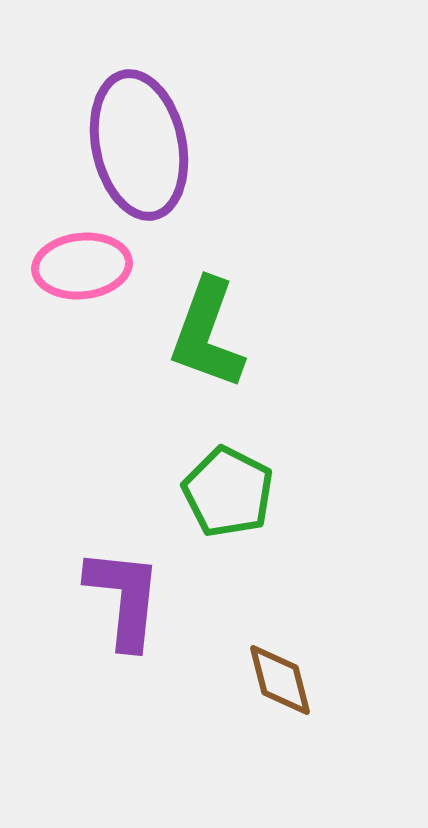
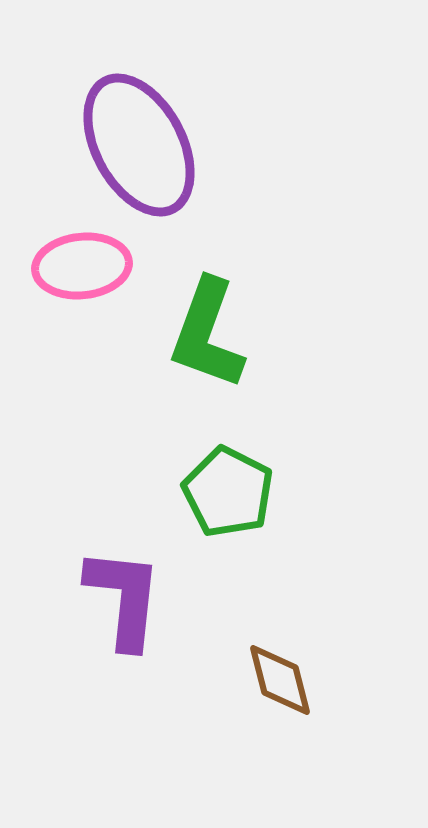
purple ellipse: rotated 16 degrees counterclockwise
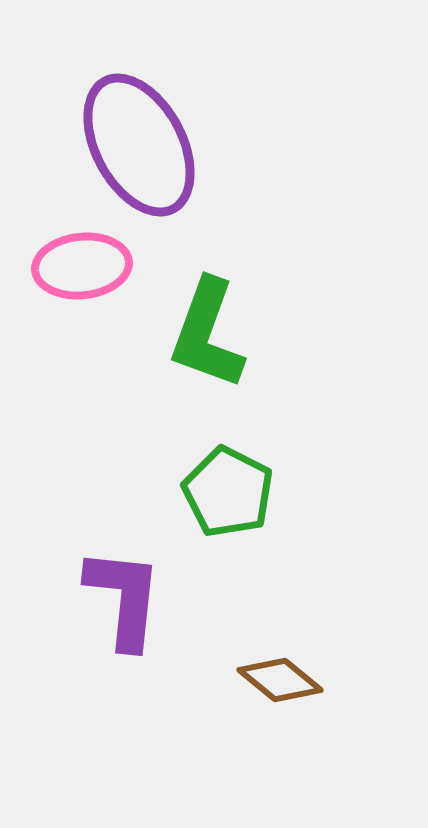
brown diamond: rotated 36 degrees counterclockwise
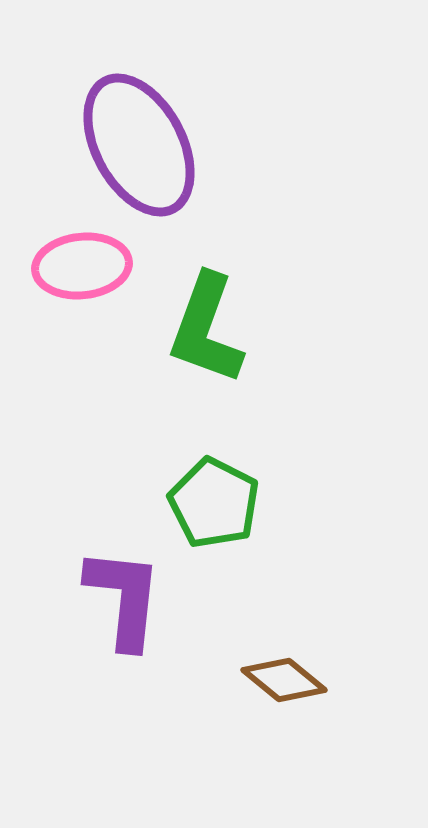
green L-shape: moved 1 px left, 5 px up
green pentagon: moved 14 px left, 11 px down
brown diamond: moved 4 px right
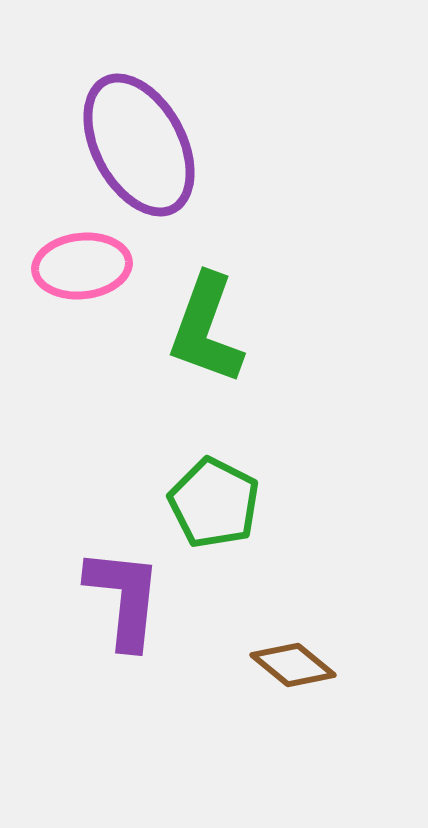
brown diamond: moved 9 px right, 15 px up
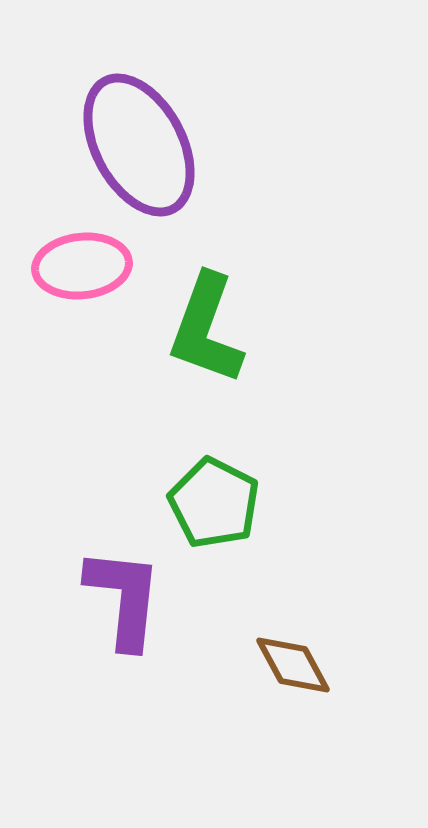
brown diamond: rotated 22 degrees clockwise
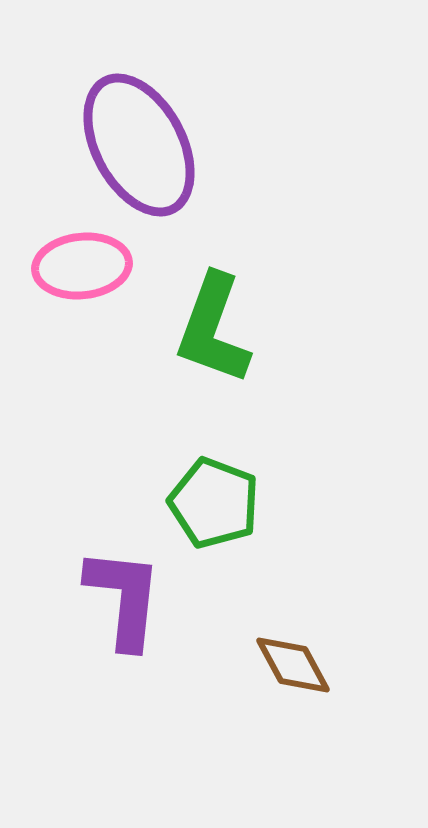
green L-shape: moved 7 px right
green pentagon: rotated 6 degrees counterclockwise
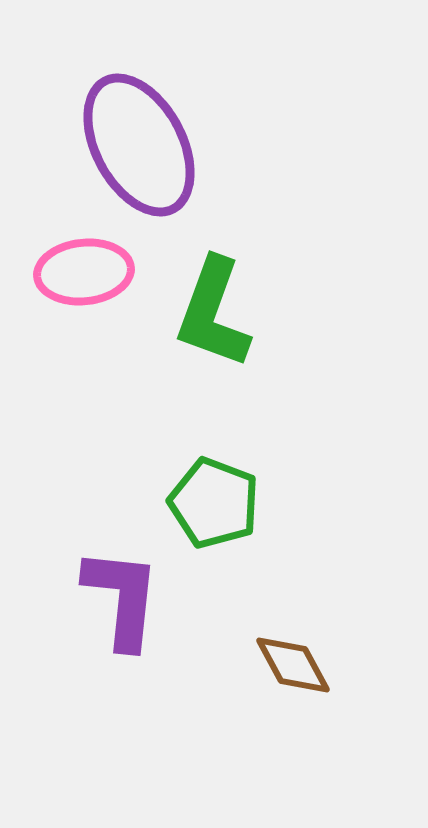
pink ellipse: moved 2 px right, 6 px down
green L-shape: moved 16 px up
purple L-shape: moved 2 px left
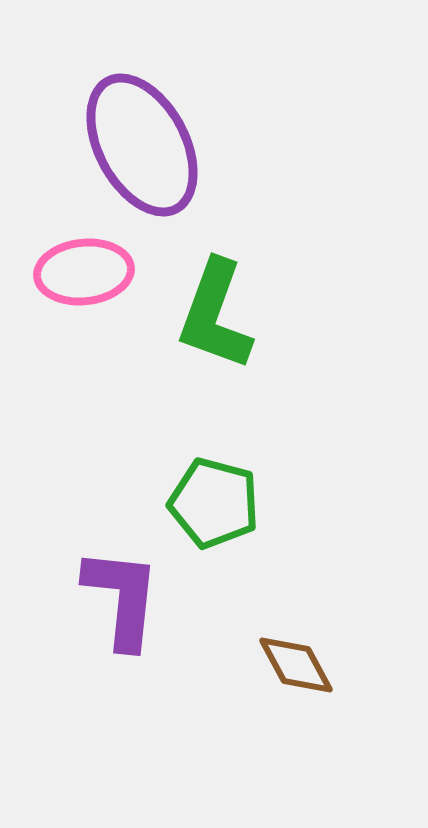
purple ellipse: moved 3 px right
green L-shape: moved 2 px right, 2 px down
green pentagon: rotated 6 degrees counterclockwise
brown diamond: moved 3 px right
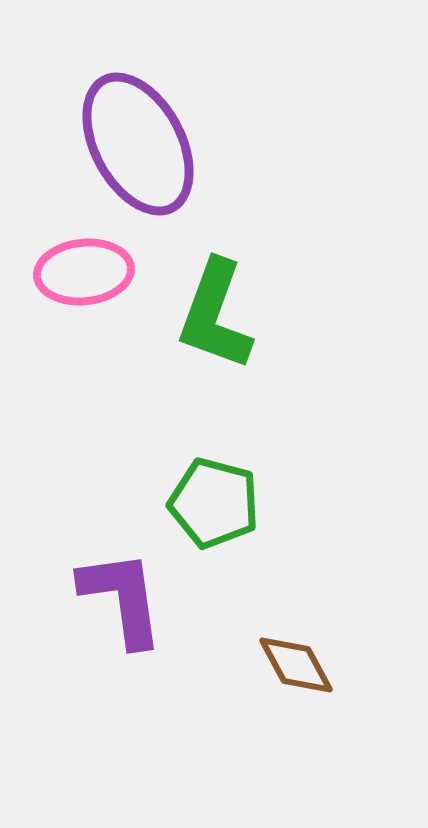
purple ellipse: moved 4 px left, 1 px up
purple L-shape: rotated 14 degrees counterclockwise
